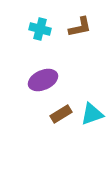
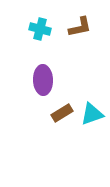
purple ellipse: rotated 68 degrees counterclockwise
brown rectangle: moved 1 px right, 1 px up
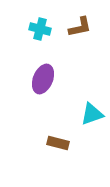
purple ellipse: moved 1 px up; rotated 24 degrees clockwise
brown rectangle: moved 4 px left, 30 px down; rotated 45 degrees clockwise
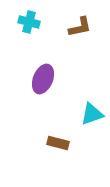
cyan cross: moved 11 px left, 7 px up
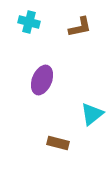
purple ellipse: moved 1 px left, 1 px down
cyan triangle: rotated 20 degrees counterclockwise
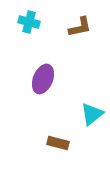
purple ellipse: moved 1 px right, 1 px up
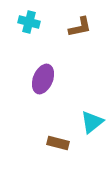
cyan triangle: moved 8 px down
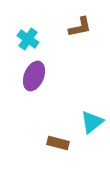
cyan cross: moved 1 px left, 17 px down; rotated 20 degrees clockwise
purple ellipse: moved 9 px left, 3 px up
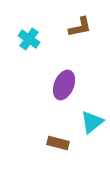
cyan cross: moved 1 px right
purple ellipse: moved 30 px right, 9 px down
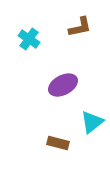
purple ellipse: moved 1 px left; rotated 40 degrees clockwise
